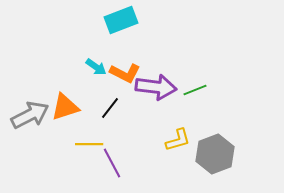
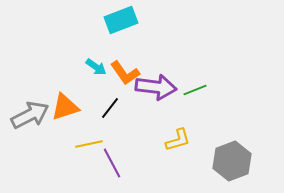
orange L-shape: rotated 28 degrees clockwise
yellow line: rotated 12 degrees counterclockwise
gray hexagon: moved 17 px right, 7 px down
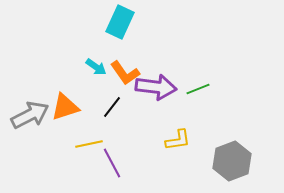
cyan rectangle: moved 1 px left, 2 px down; rotated 44 degrees counterclockwise
green line: moved 3 px right, 1 px up
black line: moved 2 px right, 1 px up
yellow L-shape: rotated 8 degrees clockwise
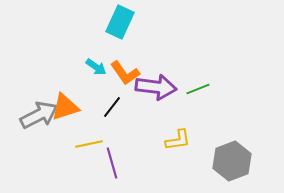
gray arrow: moved 9 px right
purple line: rotated 12 degrees clockwise
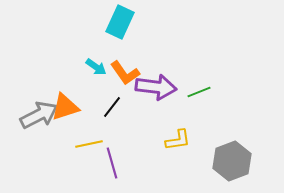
green line: moved 1 px right, 3 px down
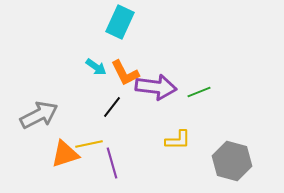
orange L-shape: rotated 8 degrees clockwise
orange triangle: moved 47 px down
yellow L-shape: rotated 8 degrees clockwise
gray hexagon: rotated 24 degrees counterclockwise
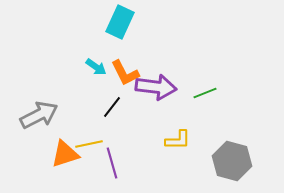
green line: moved 6 px right, 1 px down
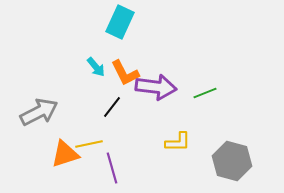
cyan arrow: rotated 15 degrees clockwise
gray arrow: moved 3 px up
yellow L-shape: moved 2 px down
purple line: moved 5 px down
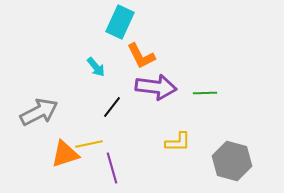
orange L-shape: moved 16 px right, 17 px up
green line: rotated 20 degrees clockwise
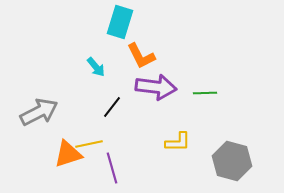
cyan rectangle: rotated 8 degrees counterclockwise
orange triangle: moved 3 px right
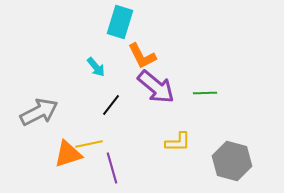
orange L-shape: moved 1 px right
purple arrow: rotated 33 degrees clockwise
black line: moved 1 px left, 2 px up
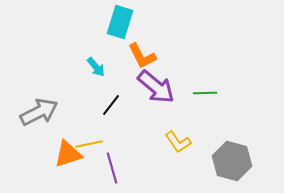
yellow L-shape: rotated 56 degrees clockwise
